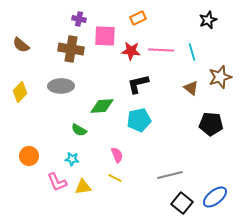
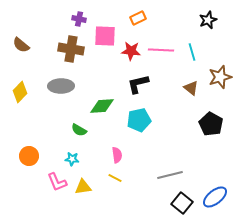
black pentagon: rotated 25 degrees clockwise
pink semicircle: rotated 14 degrees clockwise
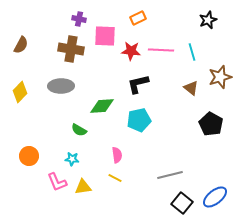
brown semicircle: rotated 102 degrees counterclockwise
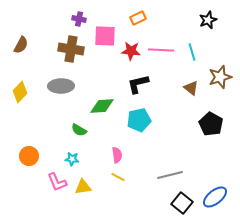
yellow line: moved 3 px right, 1 px up
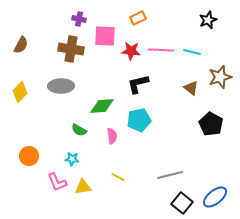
cyan line: rotated 60 degrees counterclockwise
pink semicircle: moved 5 px left, 19 px up
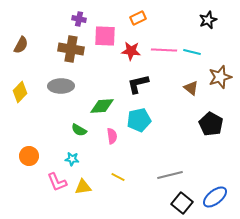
pink line: moved 3 px right
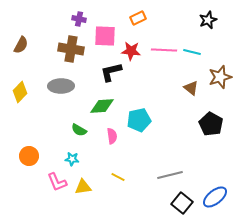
black L-shape: moved 27 px left, 12 px up
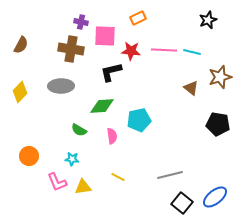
purple cross: moved 2 px right, 3 px down
black pentagon: moved 7 px right; rotated 20 degrees counterclockwise
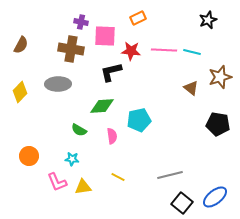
gray ellipse: moved 3 px left, 2 px up
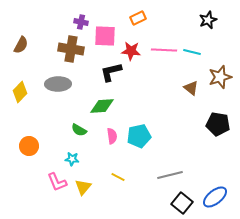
cyan pentagon: moved 16 px down
orange circle: moved 10 px up
yellow triangle: rotated 42 degrees counterclockwise
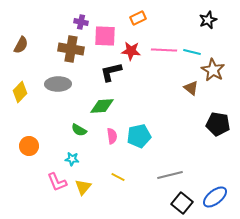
brown star: moved 7 px left, 7 px up; rotated 25 degrees counterclockwise
